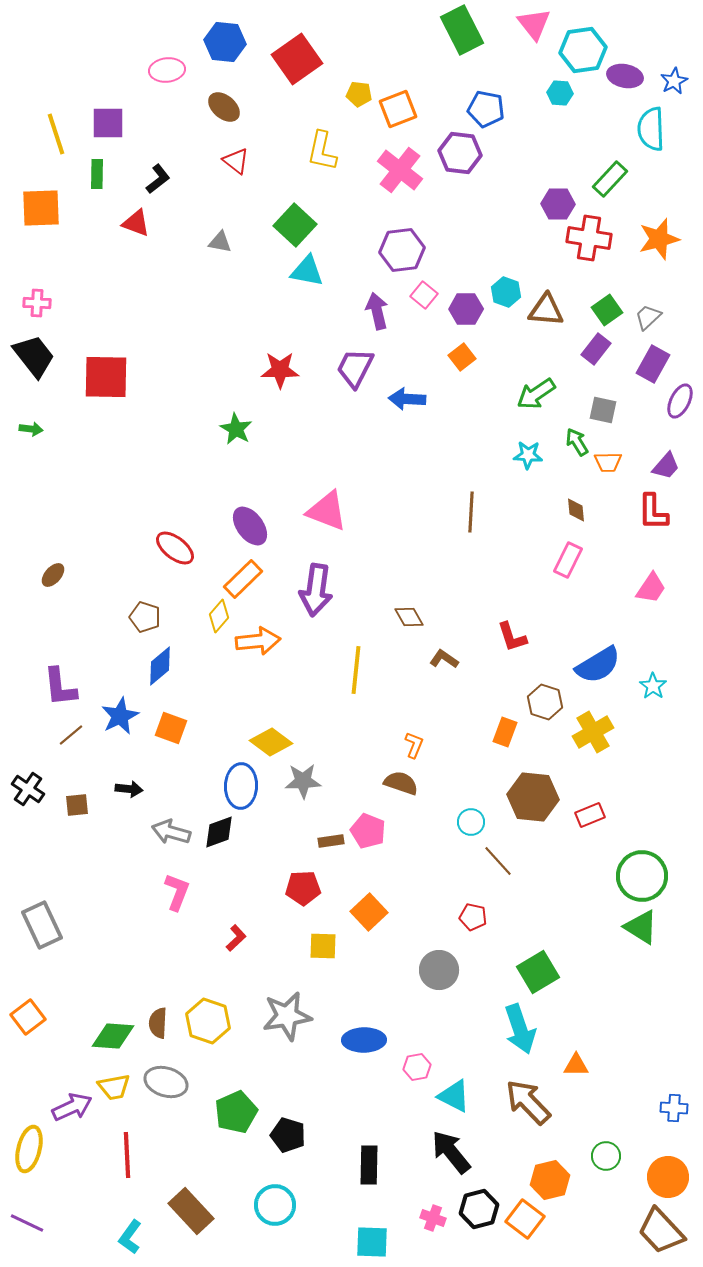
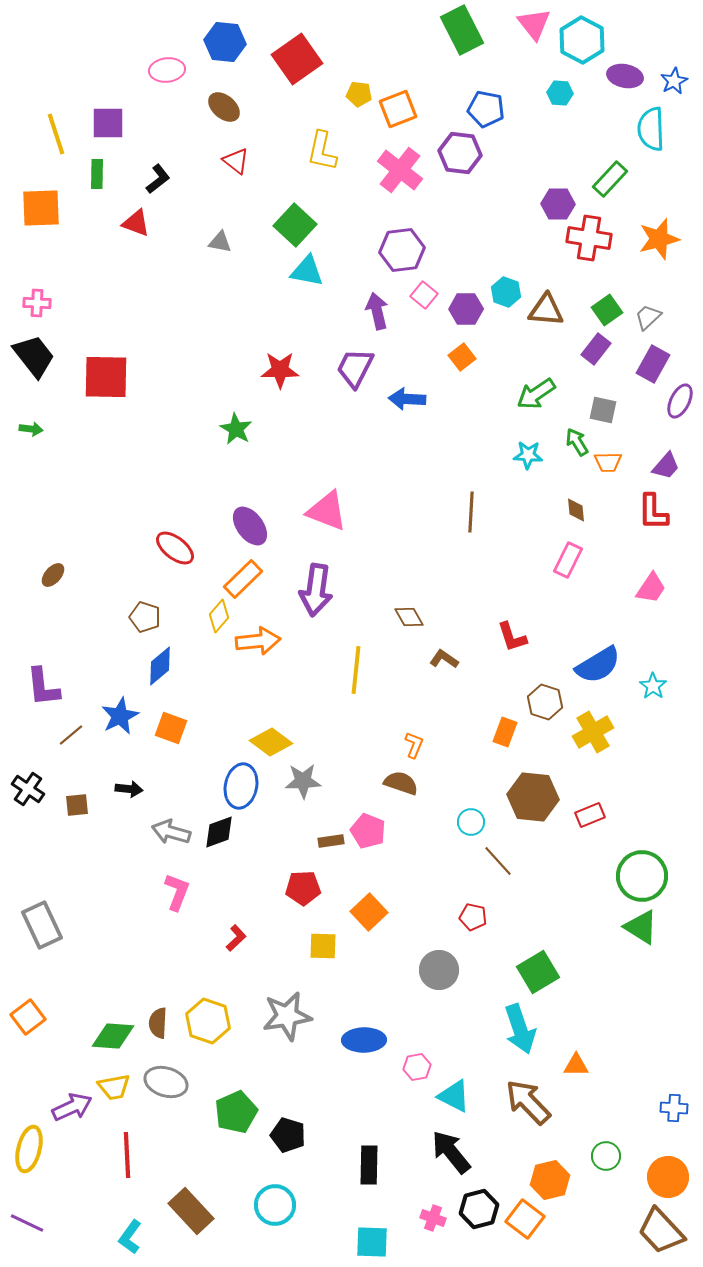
cyan hexagon at (583, 50): moved 1 px left, 10 px up; rotated 24 degrees counterclockwise
purple L-shape at (60, 687): moved 17 px left
blue ellipse at (241, 786): rotated 9 degrees clockwise
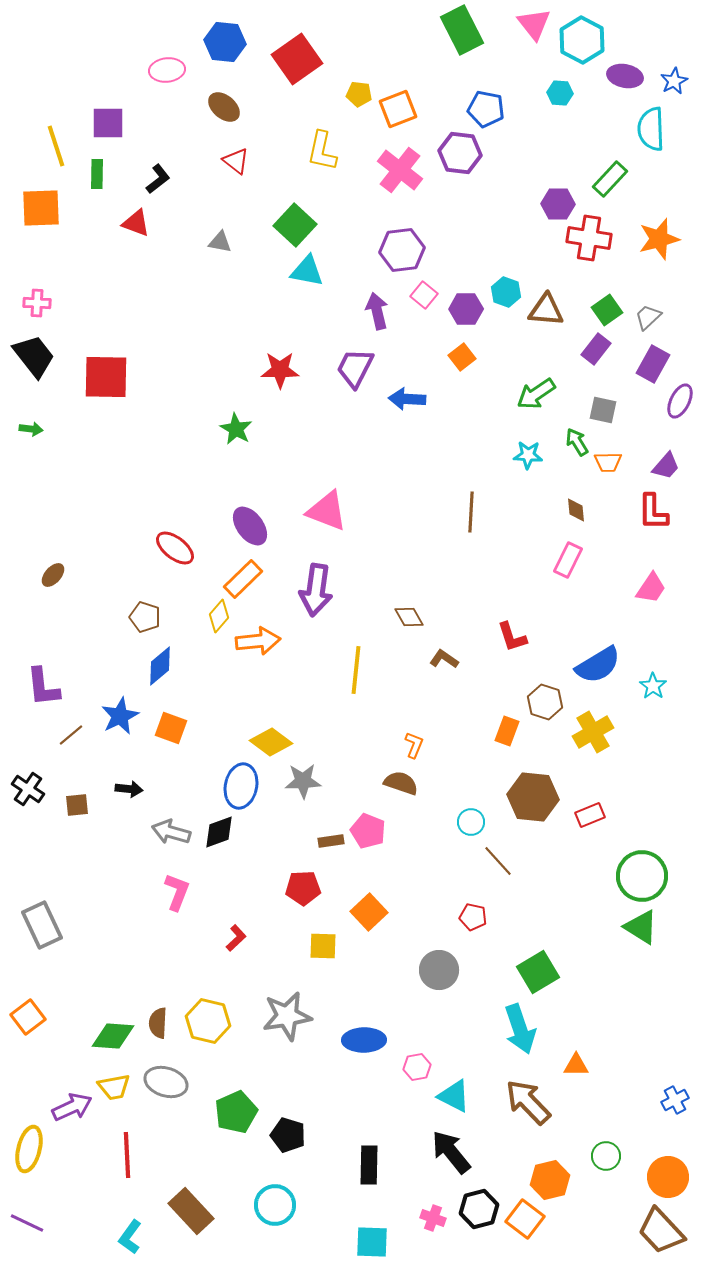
yellow line at (56, 134): moved 12 px down
orange rectangle at (505, 732): moved 2 px right, 1 px up
yellow hexagon at (208, 1021): rotated 6 degrees counterclockwise
blue cross at (674, 1108): moved 1 px right, 8 px up; rotated 32 degrees counterclockwise
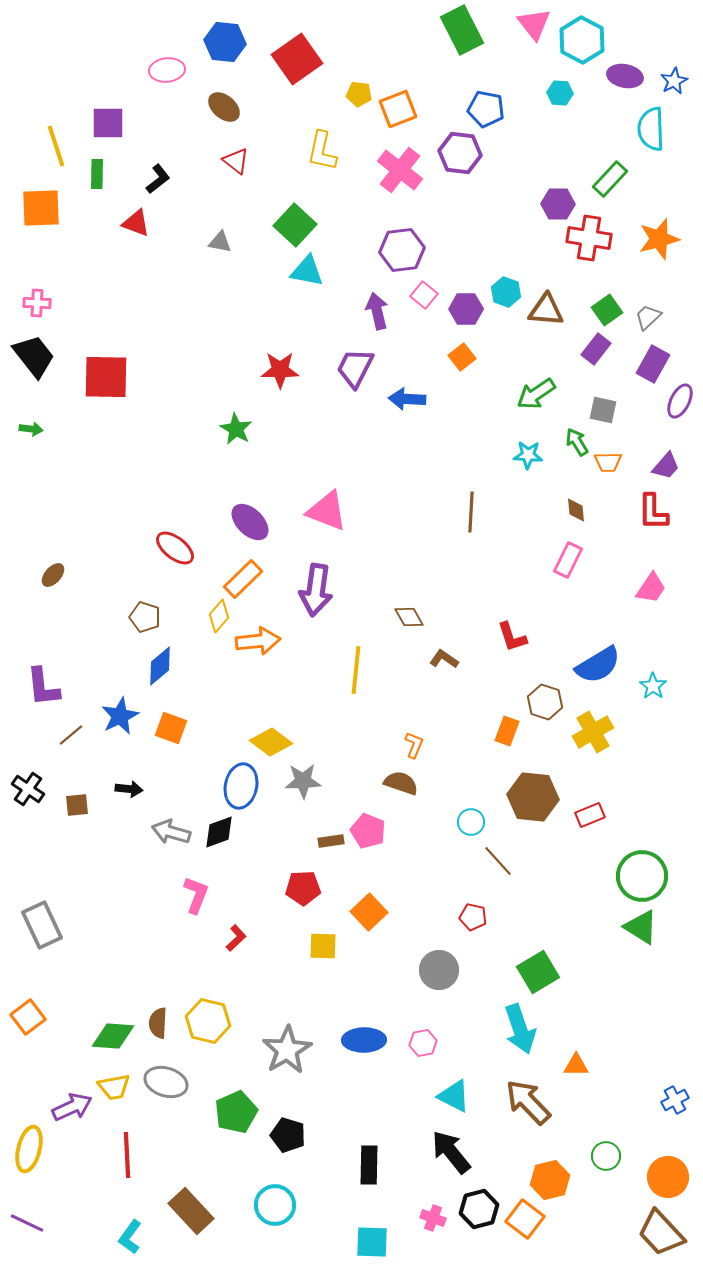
purple ellipse at (250, 526): moved 4 px up; rotated 9 degrees counterclockwise
pink L-shape at (177, 892): moved 19 px right, 3 px down
gray star at (287, 1016): moved 34 px down; rotated 21 degrees counterclockwise
pink hexagon at (417, 1067): moved 6 px right, 24 px up
brown trapezoid at (661, 1231): moved 2 px down
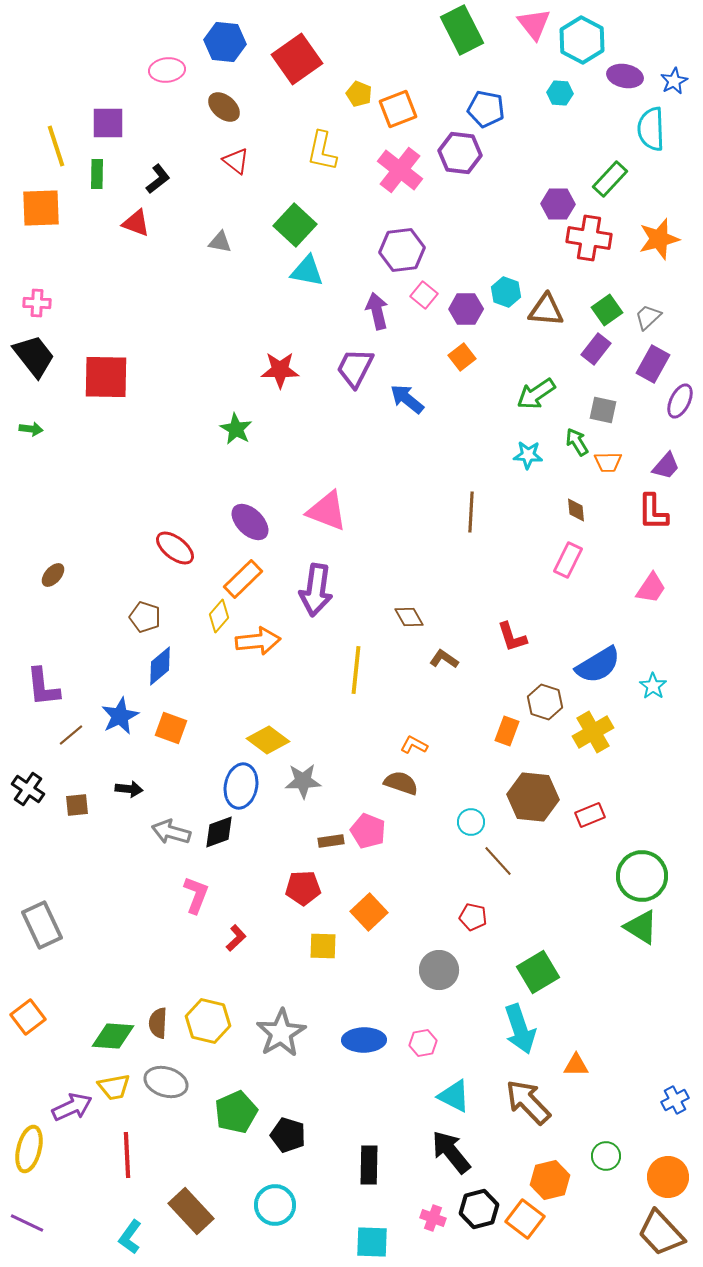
yellow pentagon at (359, 94): rotated 15 degrees clockwise
blue arrow at (407, 399): rotated 36 degrees clockwise
yellow diamond at (271, 742): moved 3 px left, 2 px up
orange L-shape at (414, 745): rotated 84 degrees counterclockwise
gray star at (287, 1050): moved 6 px left, 17 px up
